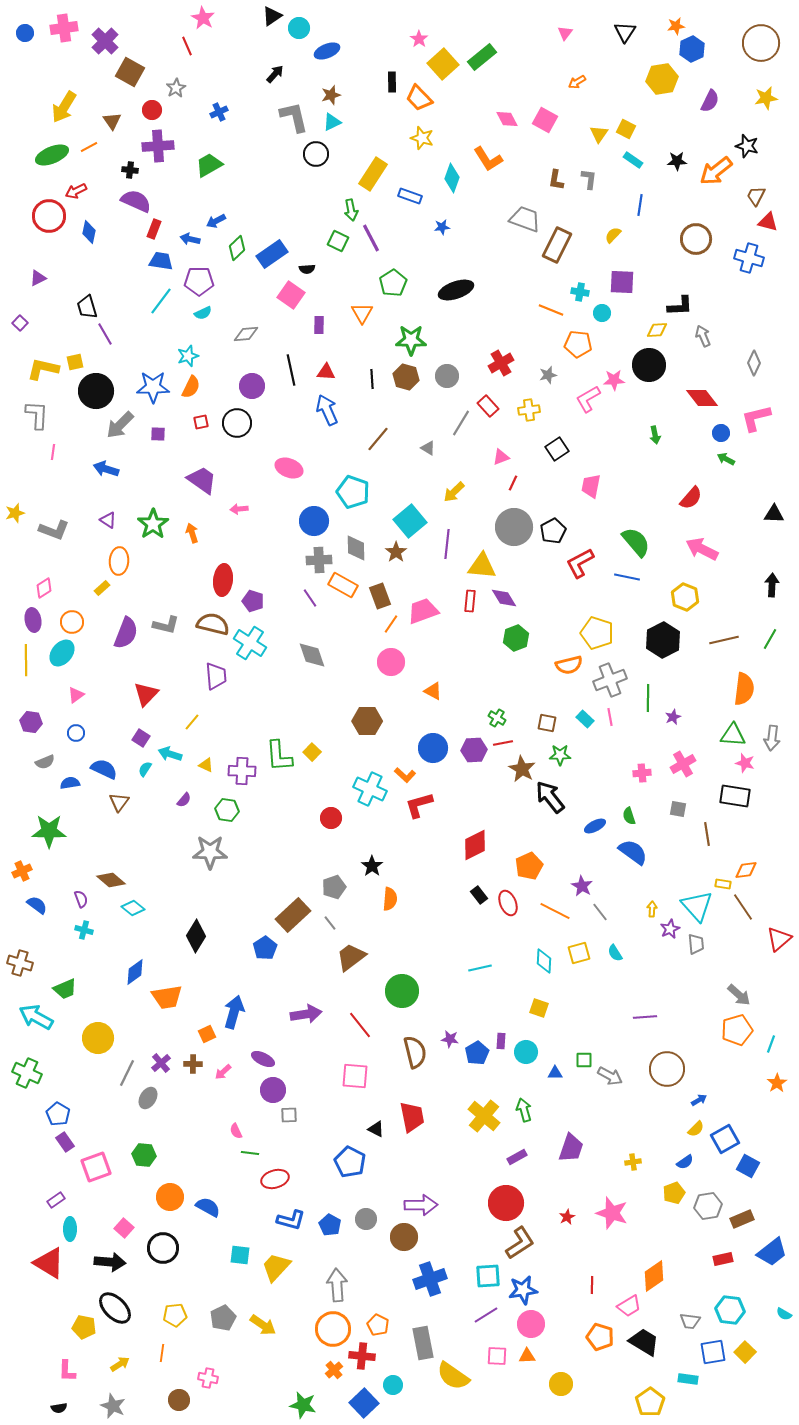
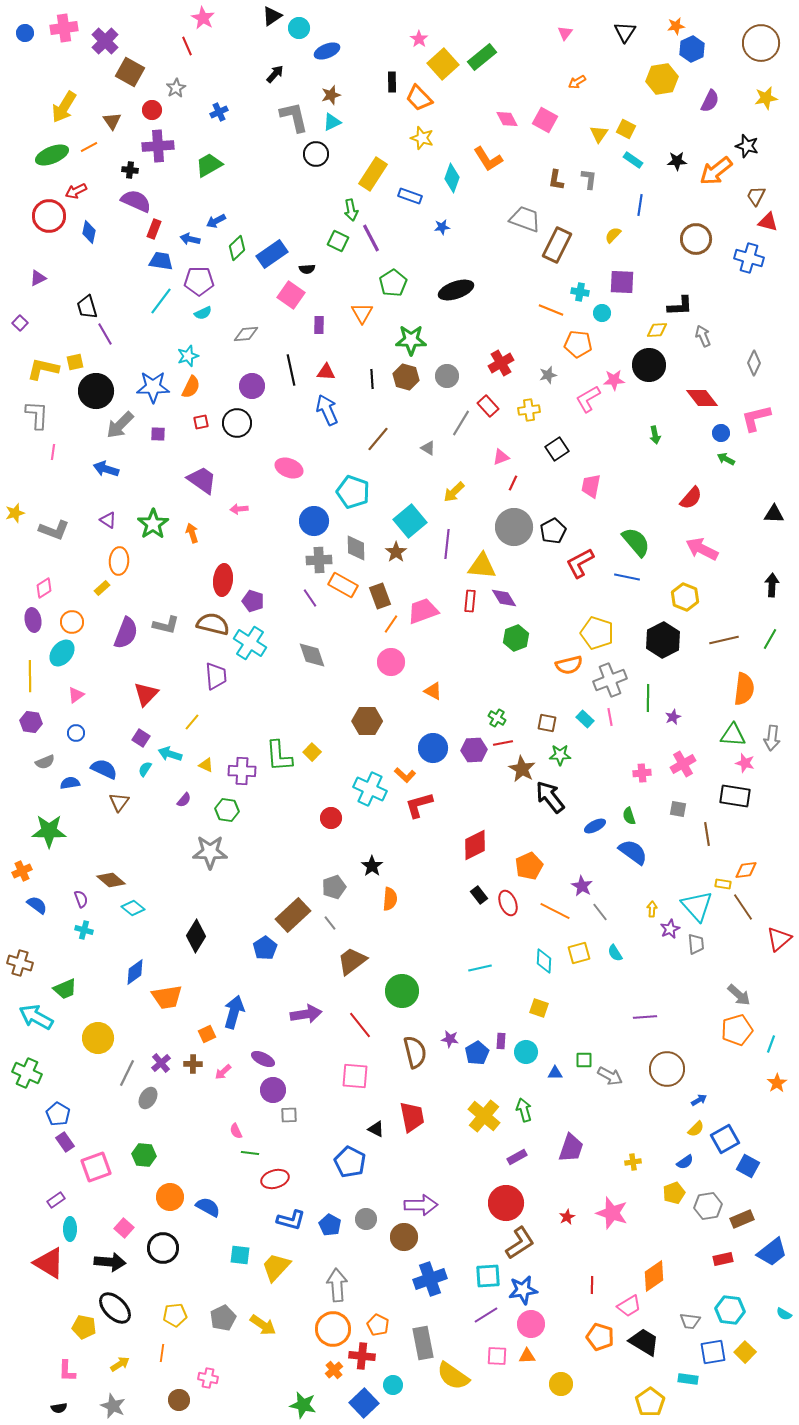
yellow line at (26, 660): moved 4 px right, 16 px down
brown trapezoid at (351, 957): moved 1 px right, 4 px down
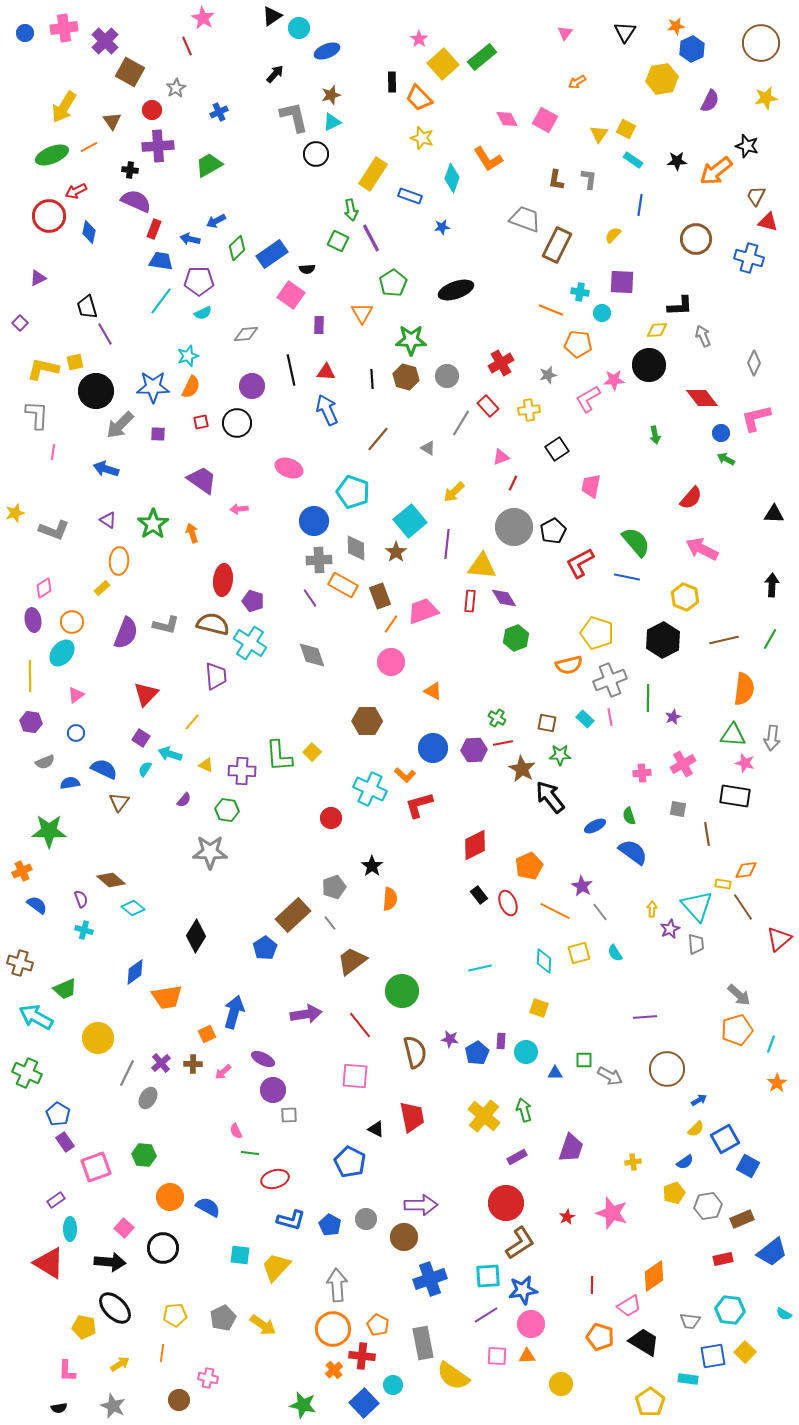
blue square at (713, 1352): moved 4 px down
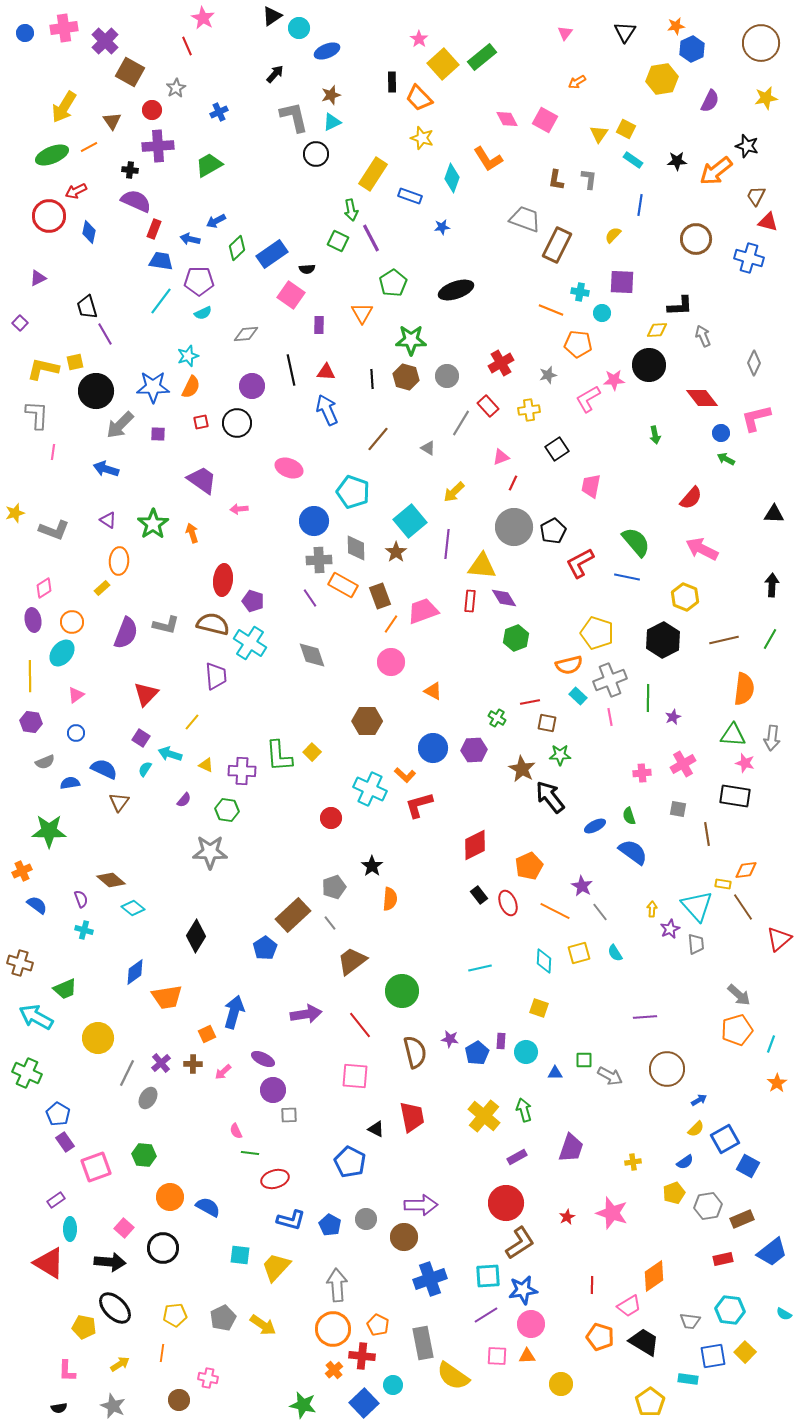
cyan rectangle at (585, 719): moved 7 px left, 23 px up
red line at (503, 743): moved 27 px right, 41 px up
